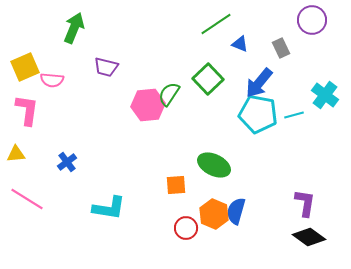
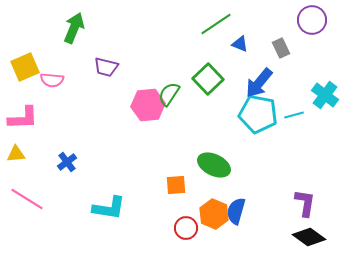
pink L-shape: moved 4 px left, 8 px down; rotated 80 degrees clockwise
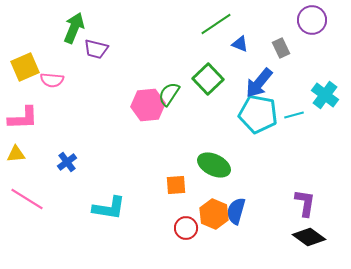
purple trapezoid: moved 10 px left, 18 px up
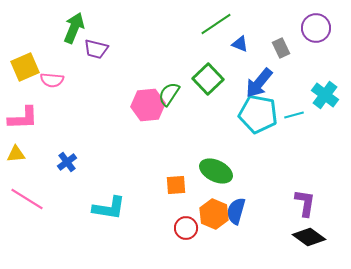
purple circle: moved 4 px right, 8 px down
green ellipse: moved 2 px right, 6 px down
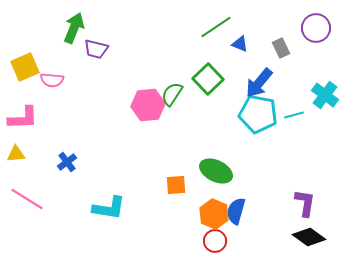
green line: moved 3 px down
green semicircle: moved 3 px right
red circle: moved 29 px right, 13 px down
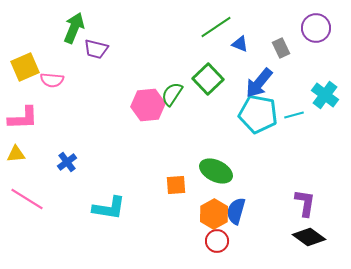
orange hexagon: rotated 8 degrees clockwise
red circle: moved 2 px right
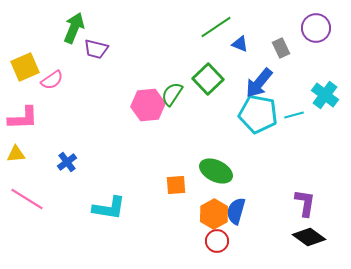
pink semicircle: rotated 40 degrees counterclockwise
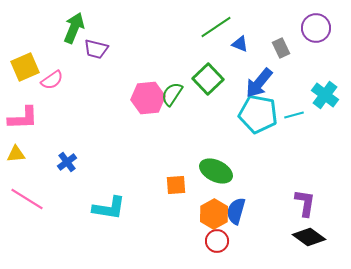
pink hexagon: moved 7 px up
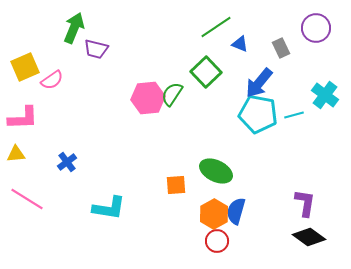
green square: moved 2 px left, 7 px up
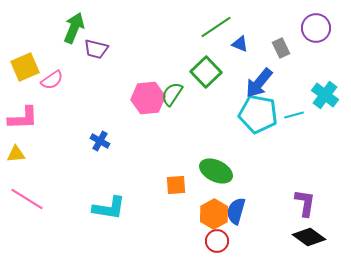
blue cross: moved 33 px right, 21 px up; rotated 24 degrees counterclockwise
